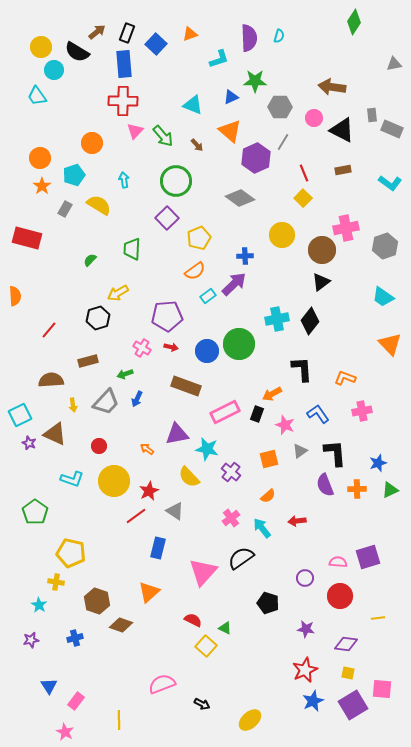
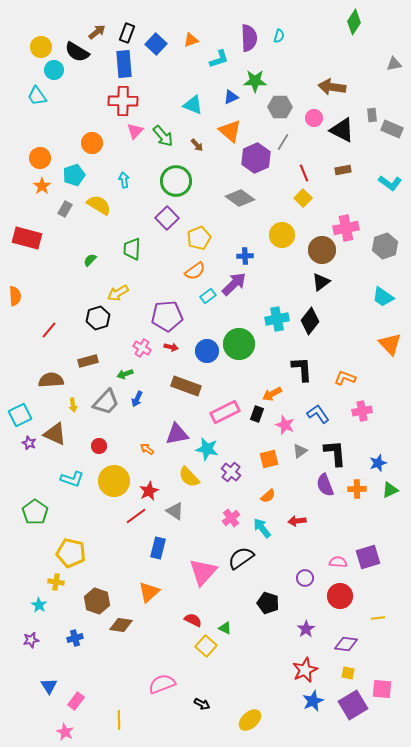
orange triangle at (190, 34): moved 1 px right, 6 px down
brown diamond at (121, 625): rotated 10 degrees counterclockwise
purple star at (306, 629): rotated 30 degrees clockwise
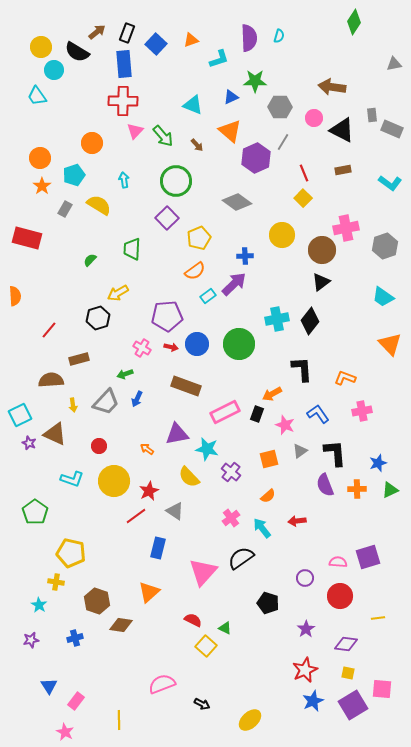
gray diamond at (240, 198): moved 3 px left, 4 px down
blue circle at (207, 351): moved 10 px left, 7 px up
brown rectangle at (88, 361): moved 9 px left, 2 px up
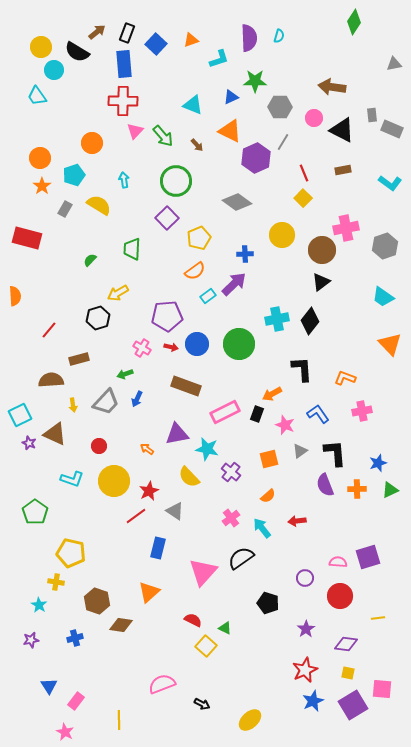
orange triangle at (230, 131): rotated 15 degrees counterclockwise
blue cross at (245, 256): moved 2 px up
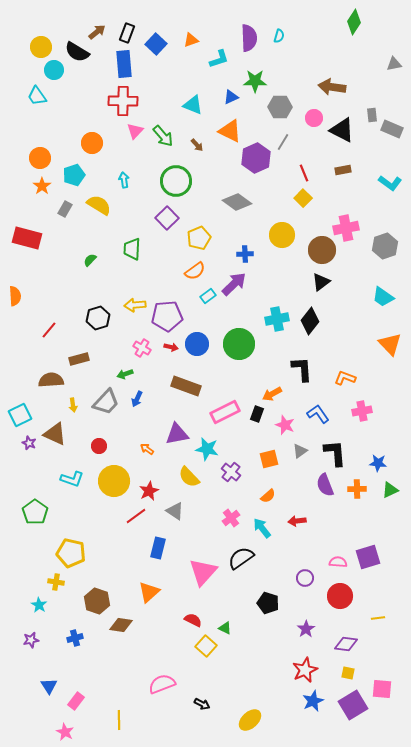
yellow arrow at (118, 293): moved 17 px right, 12 px down; rotated 25 degrees clockwise
blue star at (378, 463): rotated 24 degrees clockwise
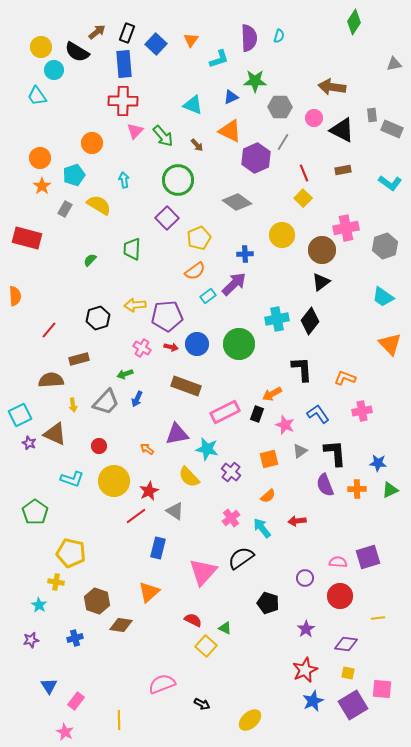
orange triangle at (191, 40): rotated 35 degrees counterclockwise
green circle at (176, 181): moved 2 px right, 1 px up
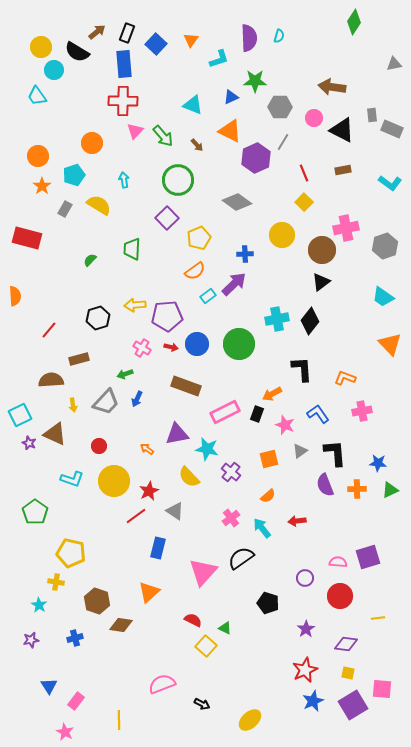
orange circle at (40, 158): moved 2 px left, 2 px up
yellow square at (303, 198): moved 1 px right, 4 px down
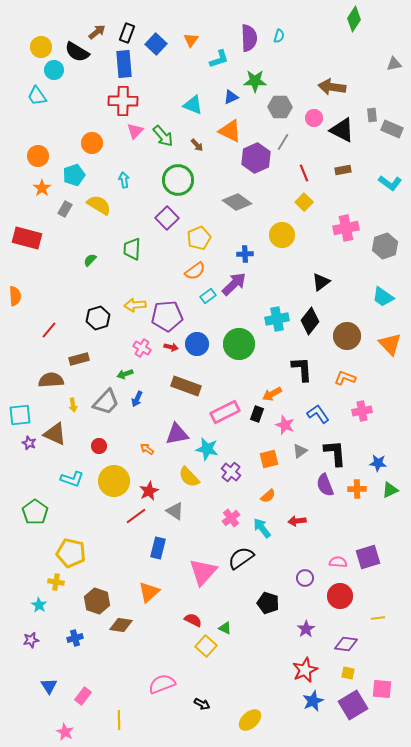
green diamond at (354, 22): moved 3 px up
orange star at (42, 186): moved 2 px down
brown circle at (322, 250): moved 25 px right, 86 px down
cyan square at (20, 415): rotated 20 degrees clockwise
pink rectangle at (76, 701): moved 7 px right, 5 px up
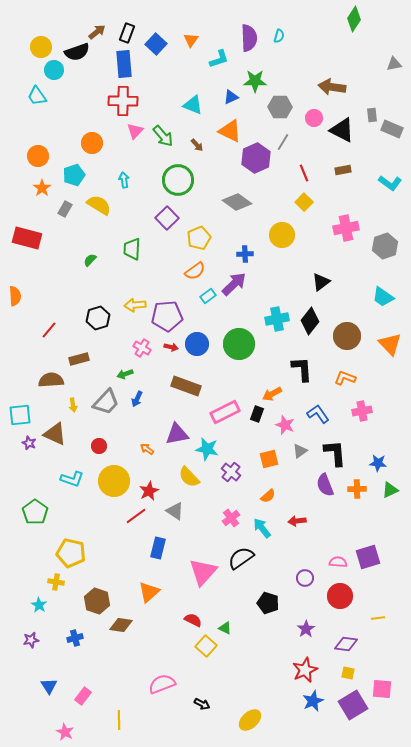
black semicircle at (77, 52): rotated 50 degrees counterclockwise
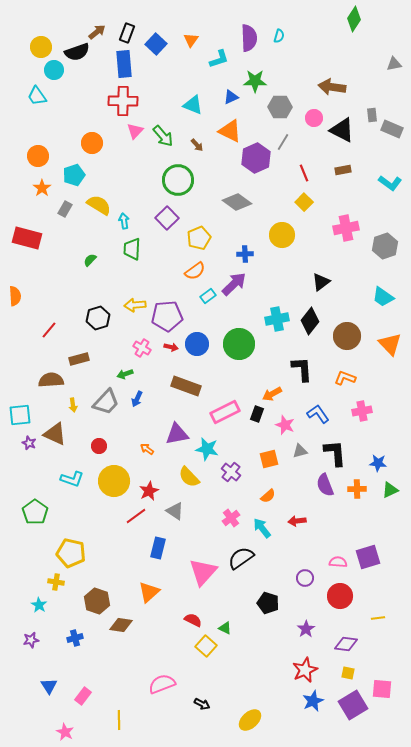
cyan arrow at (124, 180): moved 41 px down
gray triangle at (300, 451): rotated 21 degrees clockwise
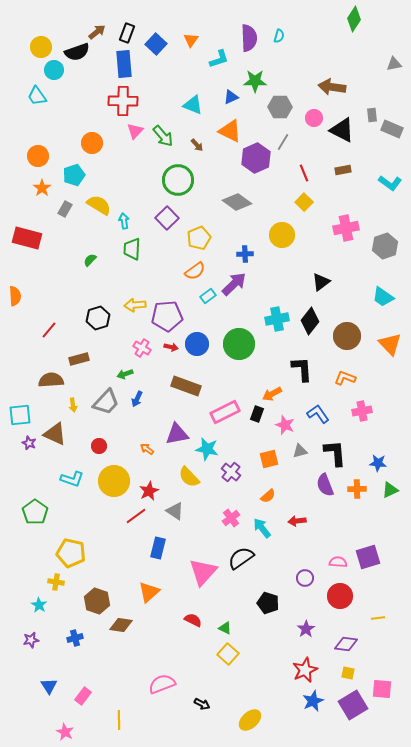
yellow square at (206, 646): moved 22 px right, 8 px down
